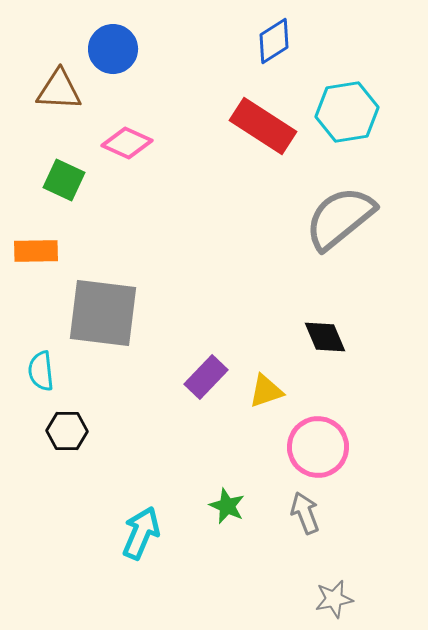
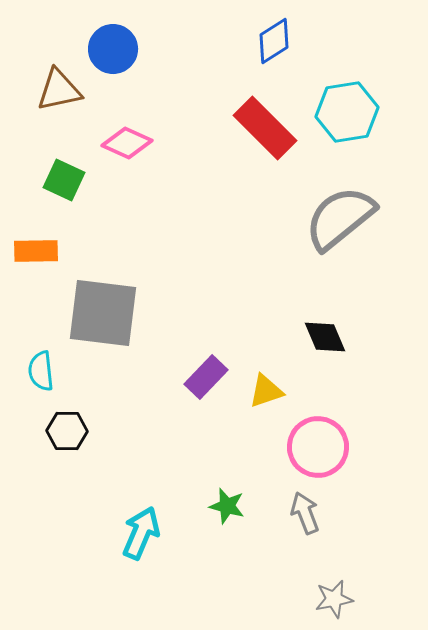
brown triangle: rotated 15 degrees counterclockwise
red rectangle: moved 2 px right, 2 px down; rotated 12 degrees clockwise
green star: rotated 9 degrees counterclockwise
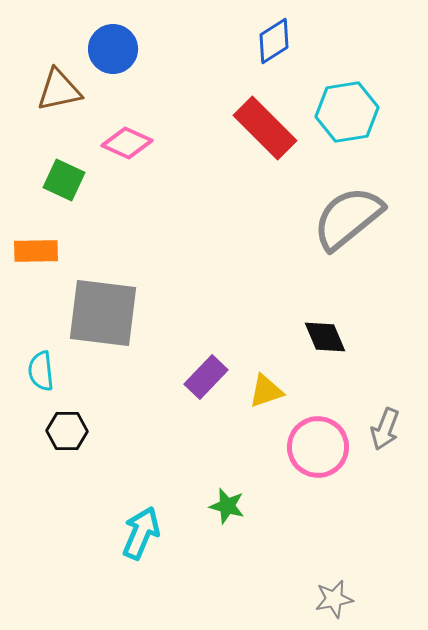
gray semicircle: moved 8 px right
gray arrow: moved 80 px right, 84 px up; rotated 138 degrees counterclockwise
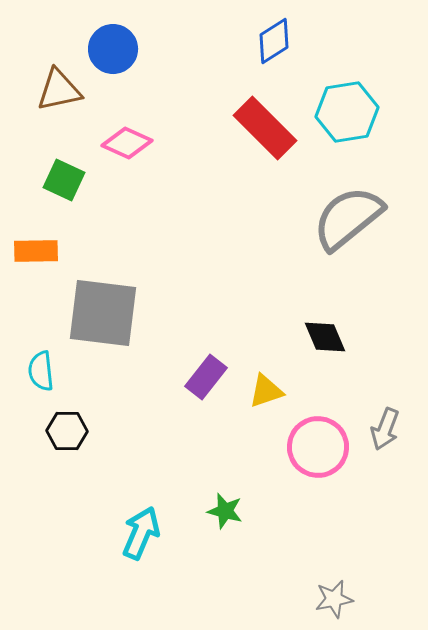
purple rectangle: rotated 6 degrees counterclockwise
green star: moved 2 px left, 5 px down
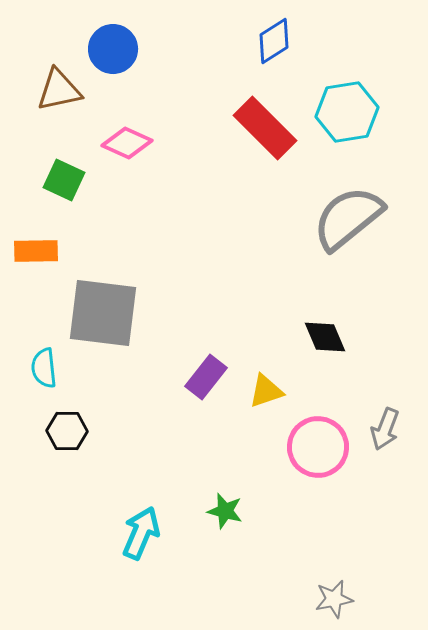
cyan semicircle: moved 3 px right, 3 px up
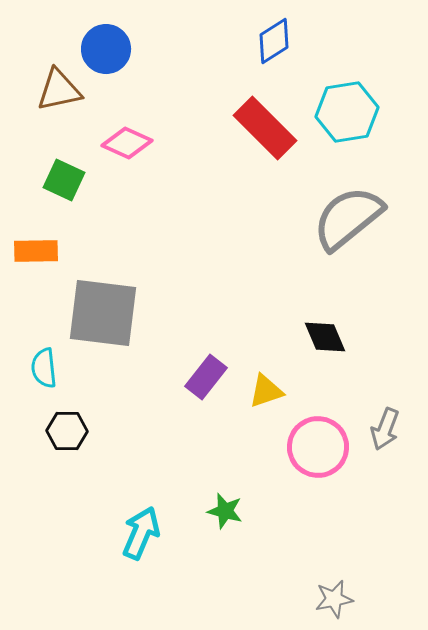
blue circle: moved 7 px left
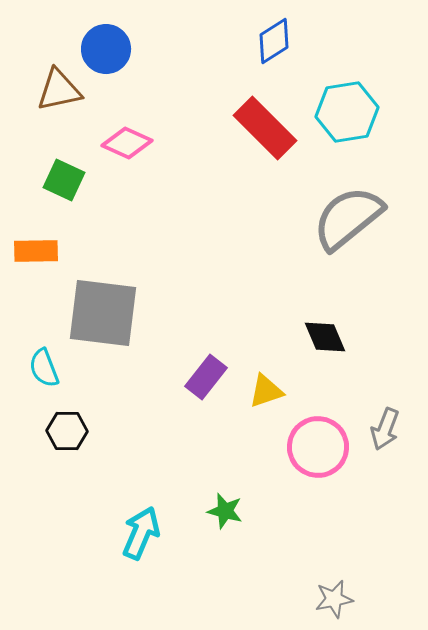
cyan semicircle: rotated 15 degrees counterclockwise
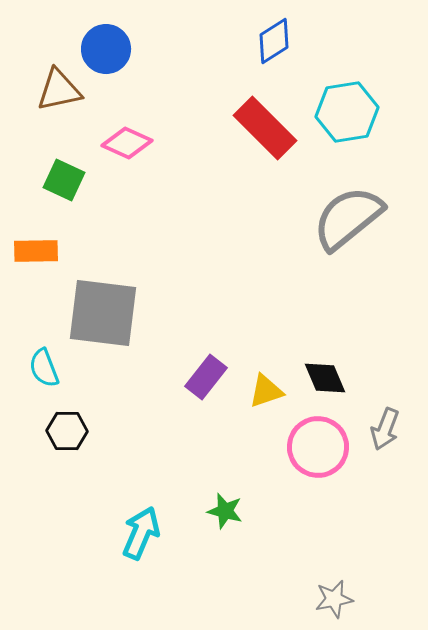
black diamond: moved 41 px down
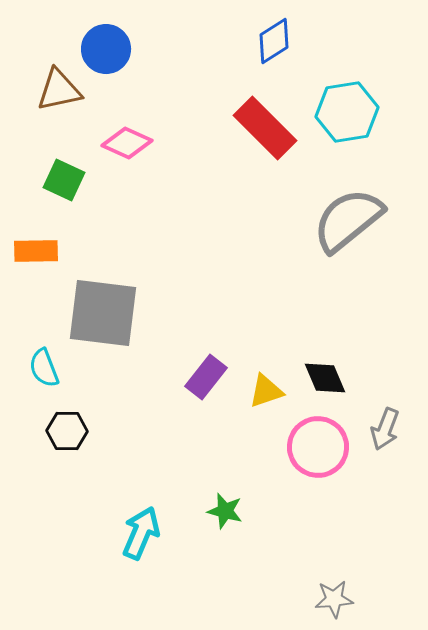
gray semicircle: moved 2 px down
gray star: rotated 6 degrees clockwise
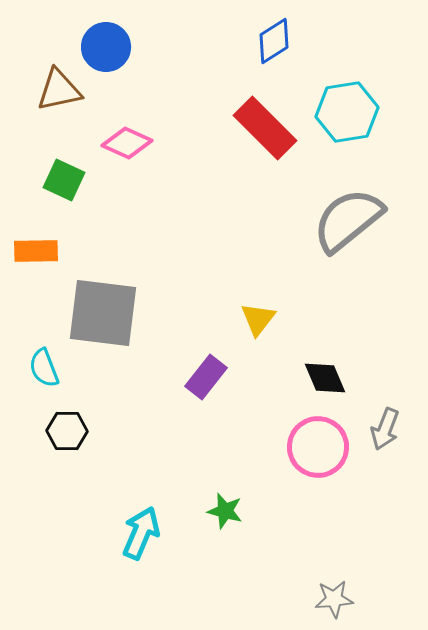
blue circle: moved 2 px up
yellow triangle: moved 8 px left, 72 px up; rotated 33 degrees counterclockwise
